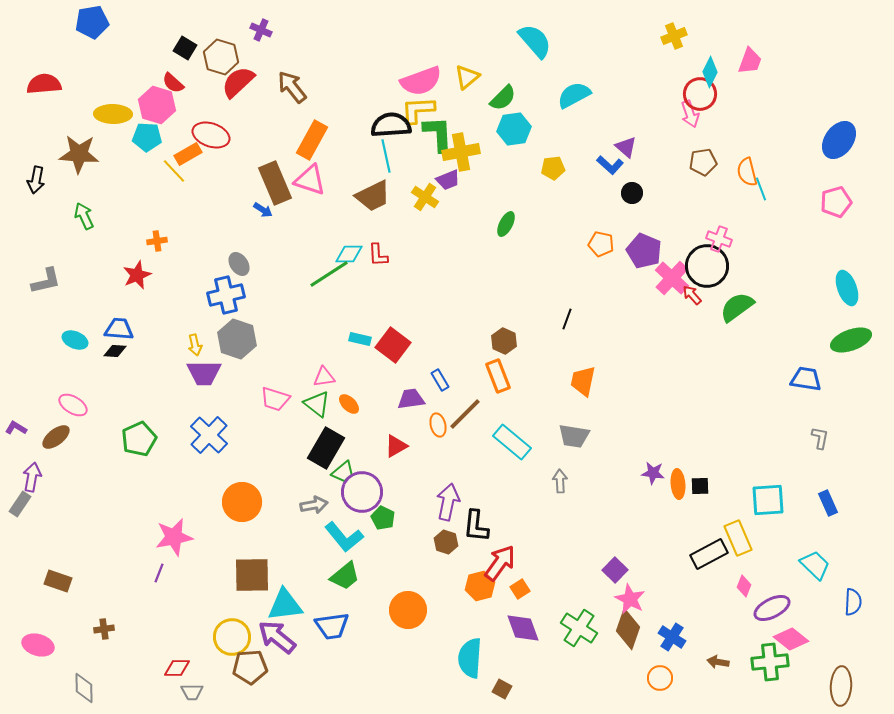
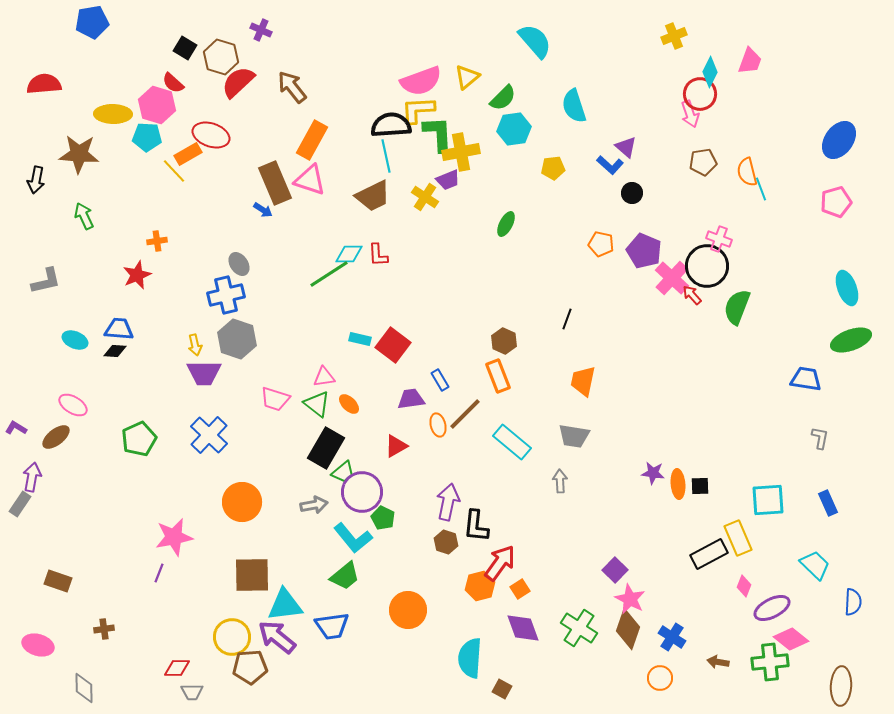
cyan semicircle at (574, 95): moved 11 px down; rotated 80 degrees counterclockwise
green semicircle at (737, 307): rotated 33 degrees counterclockwise
cyan L-shape at (344, 537): moved 9 px right, 1 px down
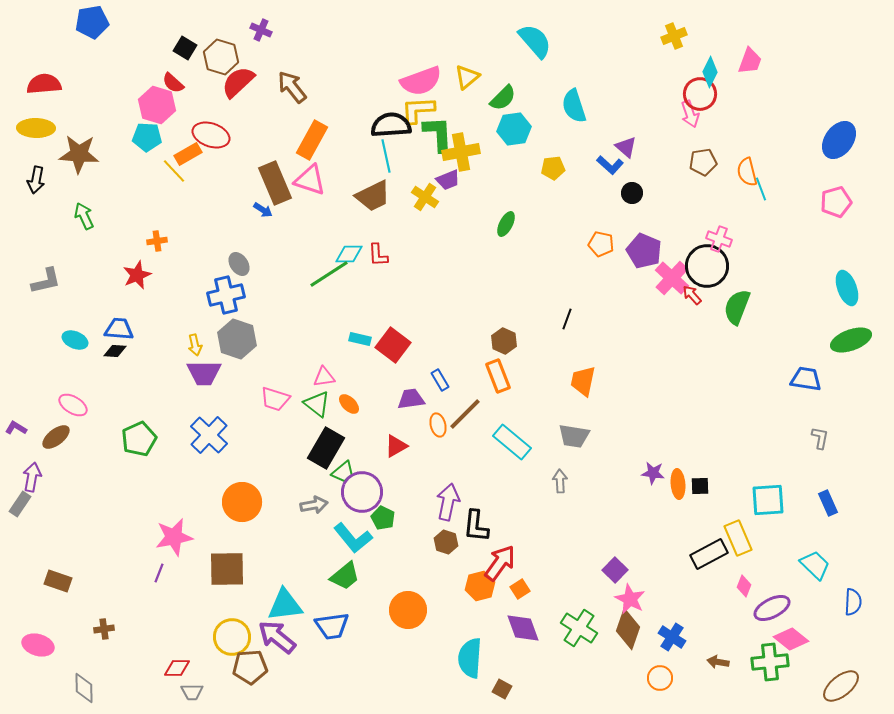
yellow ellipse at (113, 114): moved 77 px left, 14 px down
brown square at (252, 575): moved 25 px left, 6 px up
brown ellipse at (841, 686): rotated 48 degrees clockwise
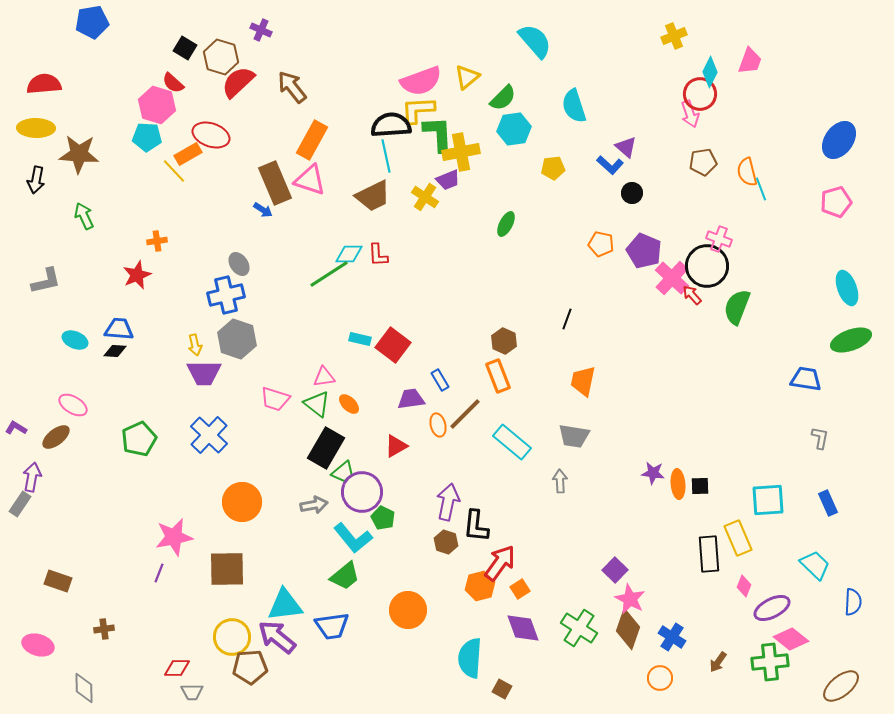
black rectangle at (709, 554): rotated 66 degrees counterclockwise
brown arrow at (718, 662): rotated 65 degrees counterclockwise
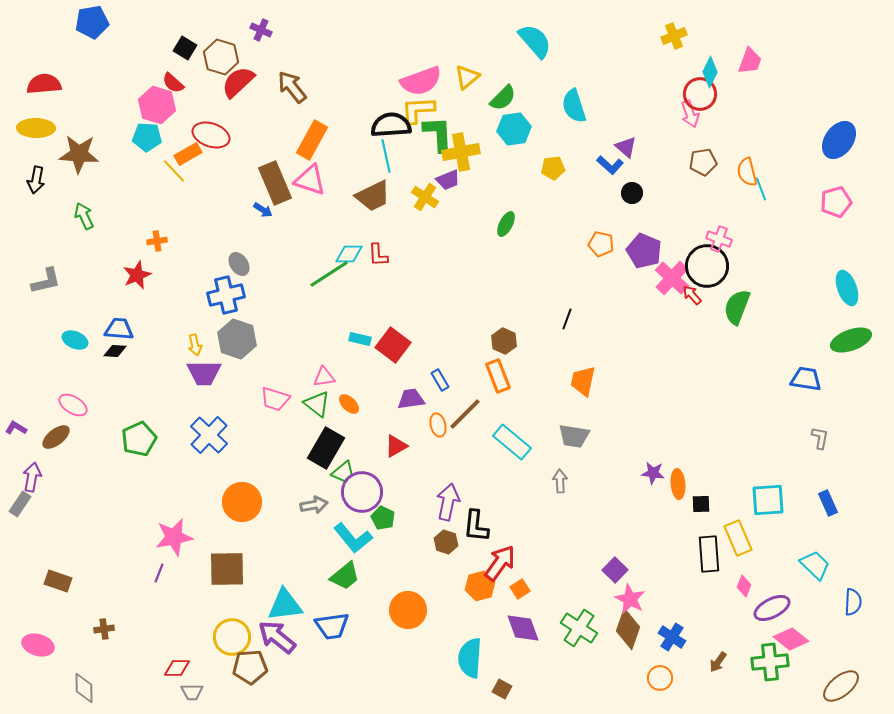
black square at (700, 486): moved 1 px right, 18 px down
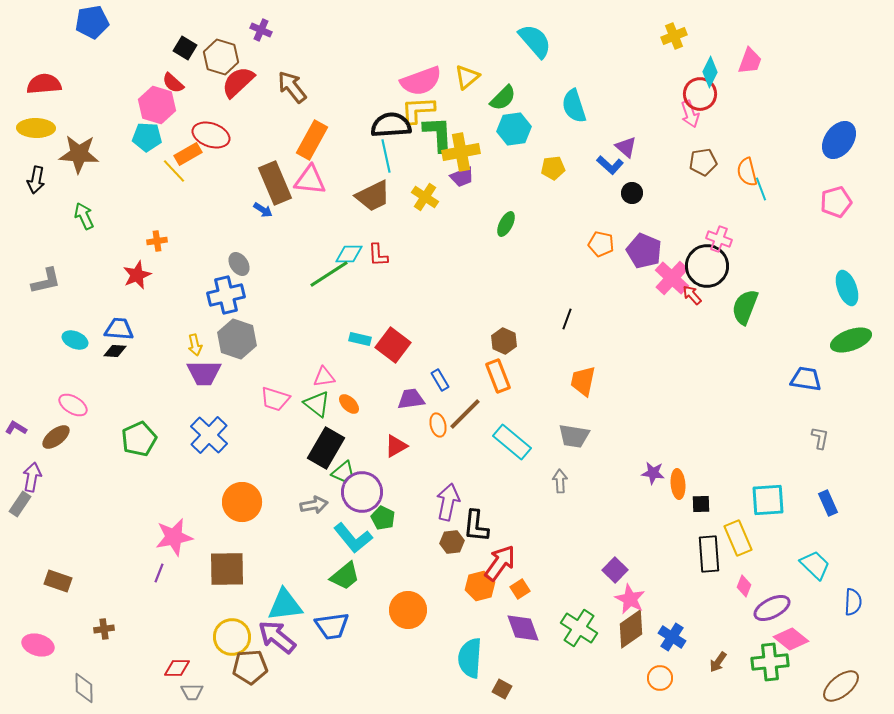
pink triangle at (310, 180): rotated 12 degrees counterclockwise
purple trapezoid at (448, 180): moved 14 px right, 3 px up
green semicircle at (737, 307): moved 8 px right
brown hexagon at (446, 542): moved 6 px right; rotated 25 degrees counterclockwise
brown diamond at (628, 629): moved 3 px right; rotated 36 degrees clockwise
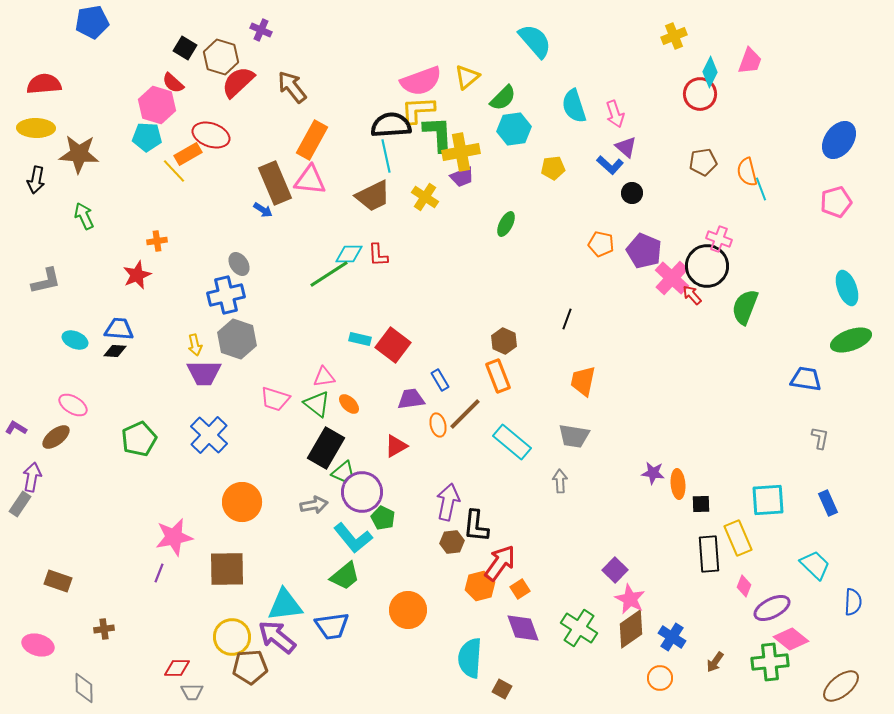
pink arrow at (690, 114): moved 75 px left
brown arrow at (718, 662): moved 3 px left
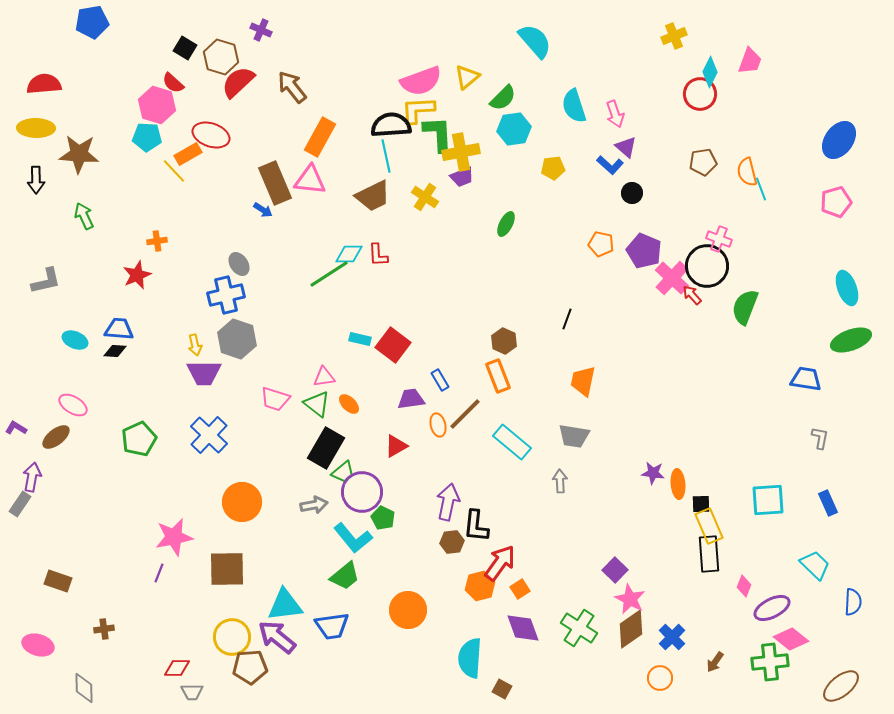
orange rectangle at (312, 140): moved 8 px right, 3 px up
black arrow at (36, 180): rotated 12 degrees counterclockwise
yellow rectangle at (738, 538): moved 29 px left, 12 px up
blue cross at (672, 637): rotated 12 degrees clockwise
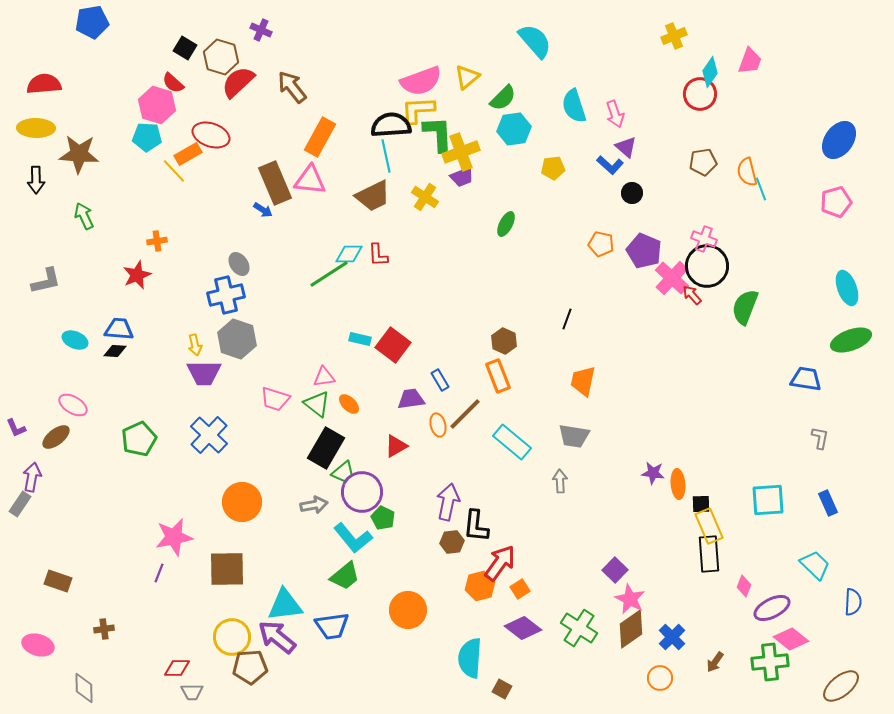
cyan diamond at (710, 72): rotated 8 degrees clockwise
yellow cross at (461, 152): rotated 9 degrees counterclockwise
pink cross at (719, 239): moved 15 px left
purple L-shape at (16, 428): rotated 145 degrees counterclockwise
purple diamond at (523, 628): rotated 33 degrees counterclockwise
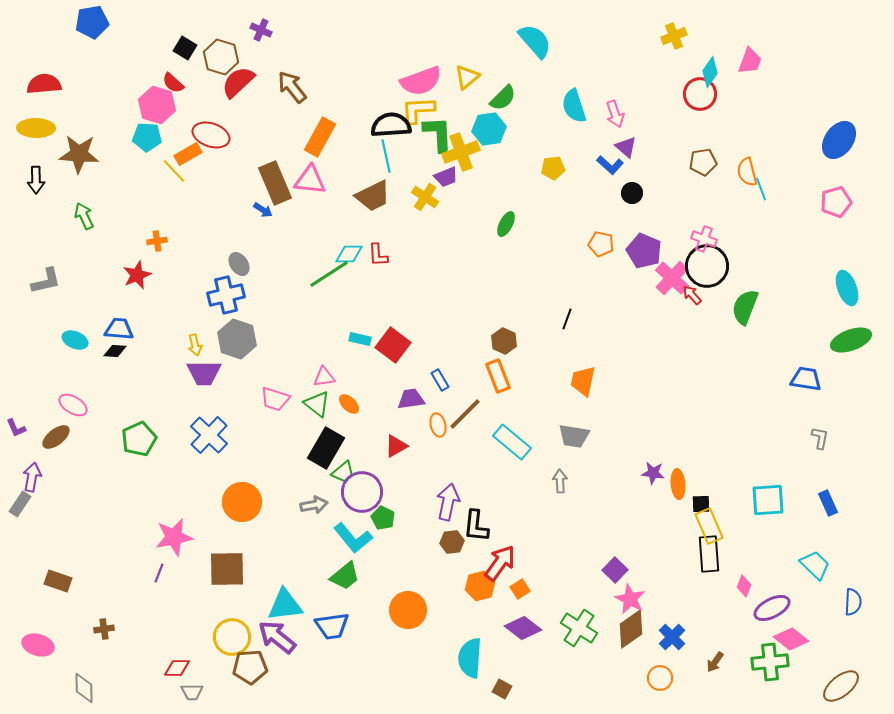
cyan hexagon at (514, 129): moved 25 px left
purple trapezoid at (462, 177): moved 16 px left
